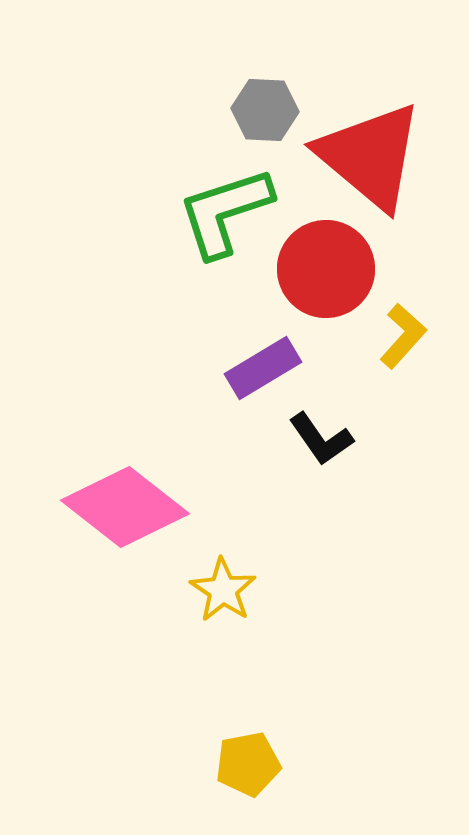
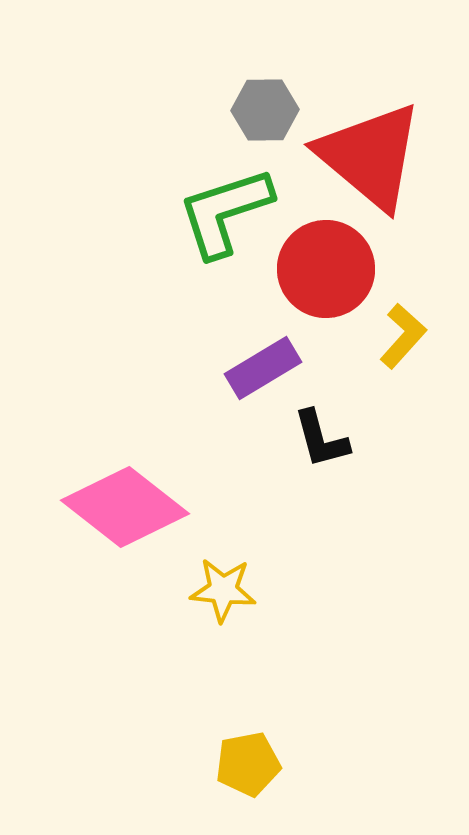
gray hexagon: rotated 4 degrees counterclockwise
black L-shape: rotated 20 degrees clockwise
yellow star: rotated 28 degrees counterclockwise
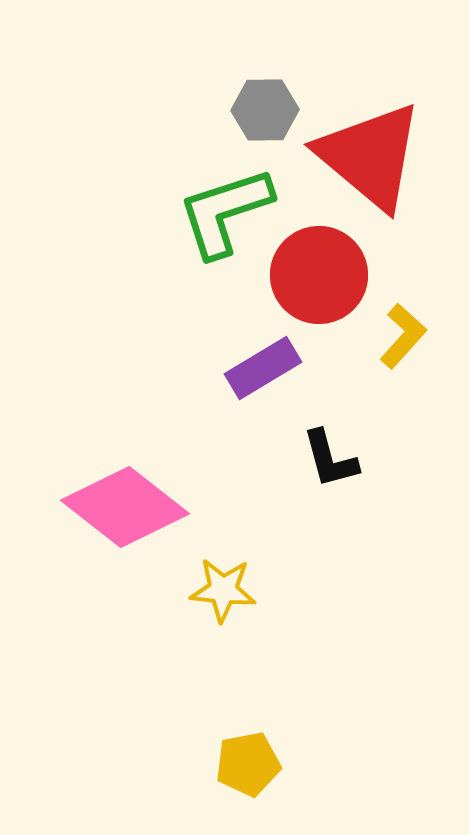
red circle: moved 7 px left, 6 px down
black L-shape: moved 9 px right, 20 px down
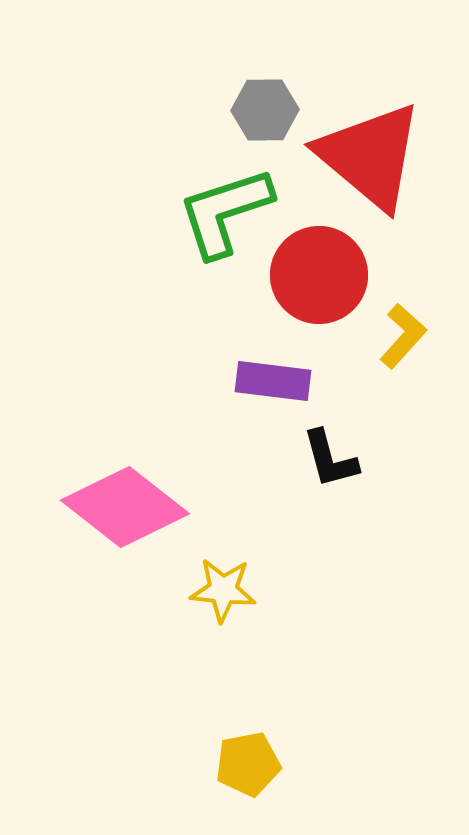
purple rectangle: moved 10 px right, 13 px down; rotated 38 degrees clockwise
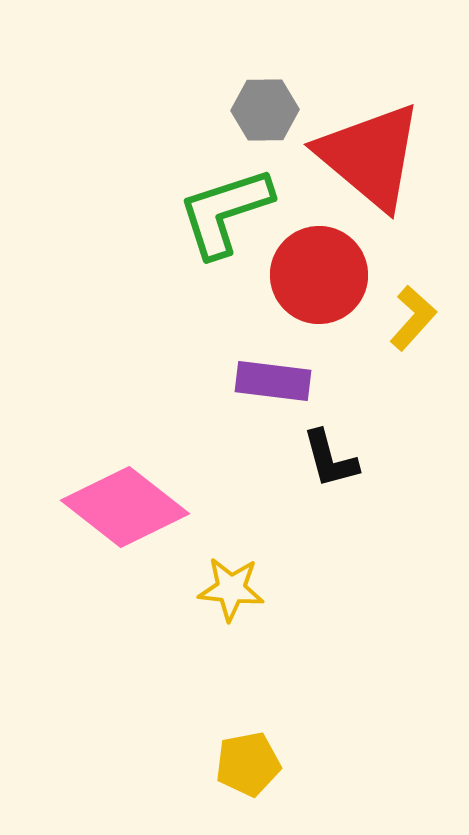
yellow L-shape: moved 10 px right, 18 px up
yellow star: moved 8 px right, 1 px up
